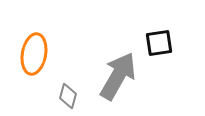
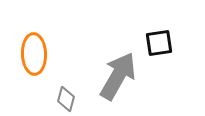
orange ellipse: rotated 12 degrees counterclockwise
gray diamond: moved 2 px left, 3 px down
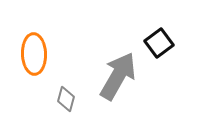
black square: rotated 28 degrees counterclockwise
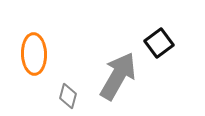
gray diamond: moved 2 px right, 3 px up
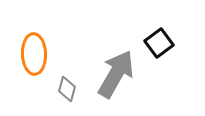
gray arrow: moved 2 px left, 2 px up
gray diamond: moved 1 px left, 7 px up
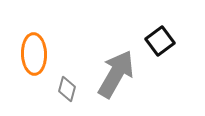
black square: moved 1 px right, 2 px up
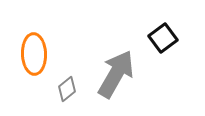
black square: moved 3 px right, 3 px up
gray diamond: rotated 35 degrees clockwise
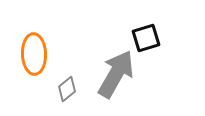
black square: moved 17 px left; rotated 20 degrees clockwise
